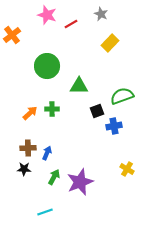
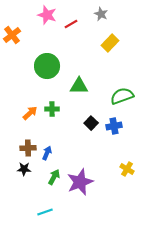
black square: moved 6 px left, 12 px down; rotated 24 degrees counterclockwise
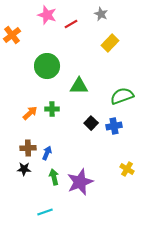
green arrow: rotated 42 degrees counterclockwise
